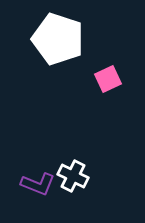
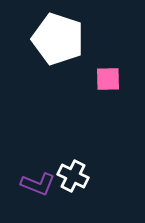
pink square: rotated 24 degrees clockwise
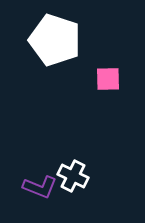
white pentagon: moved 3 px left, 1 px down
purple L-shape: moved 2 px right, 3 px down
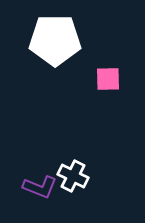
white pentagon: rotated 18 degrees counterclockwise
